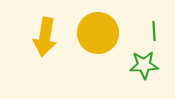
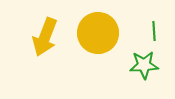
yellow arrow: rotated 12 degrees clockwise
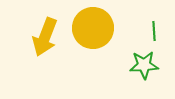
yellow circle: moved 5 px left, 5 px up
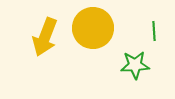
green star: moved 9 px left
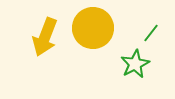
green line: moved 3 px left, 2 px down; rotated 42 degrees clockwise
green star: moved 1 px up; rotated 24 degrees counterclockwise
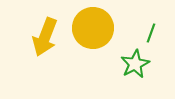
green line: rotated 18 degrees counterclockwise
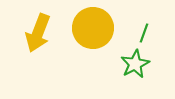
green line: moved 7 px left
yellow arrow: moved 7 px left, 4 px up
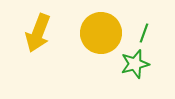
yellow circle: moved 8 px right, 5 px down
green star: rotated 12 degrees clockwise
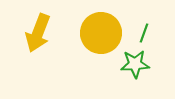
green star: rotated 12 degrees clockwise
